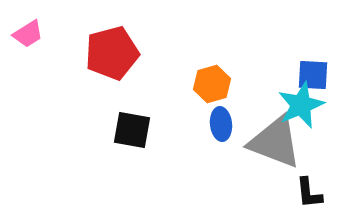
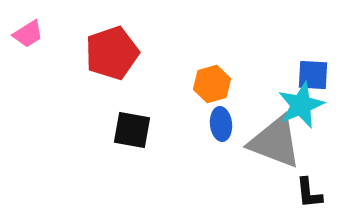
red pentagon: rotated 4 degrees counterclockwise
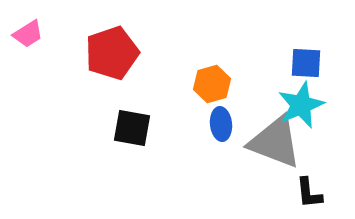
blue square: moved 7 px left, 12 px up
black square: moved 2 px up
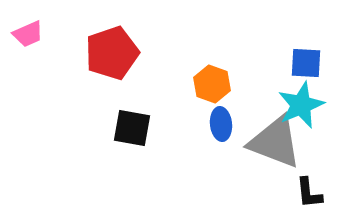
pink trapezoid: rotated 8 degrees clockwise
orange hexagon: rotated 24 degrees counterclockwise
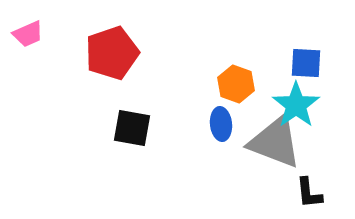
orange hexagon: moved 24 px right
cyan star: moved 5 px left; rotated 12 degrees counterclockwise
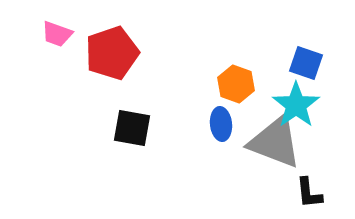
pink trapezoid: moved 29 px right; rotated 44 degrees clockwise
blue square: rotated 16 degrees clockwise
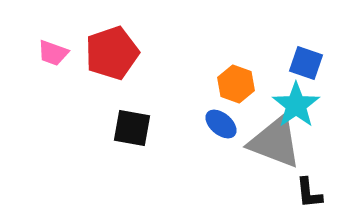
pink trapezoid: moved 4 px left, 19 px down
blue ellipse: rotated 44 degrees counterclockwise
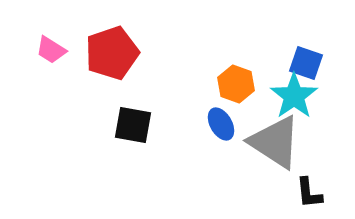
pink trapezoid: moved 2 px left, 3 px up; rotated 12 degrees clockwise
cyan star: moved 2 px left, 9 px up
blue ellipse: rotated 20 degrees clockwise
black square: moved 1 px right, 3 px up
gray triangle: rotated 12 degrees clockwise
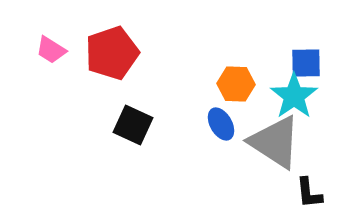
blue square: rotated 20 degrees counterclockwise
orange hexagon: rotated 18 degrees counterclockwise
black square: rotated 15 degrees clockwise
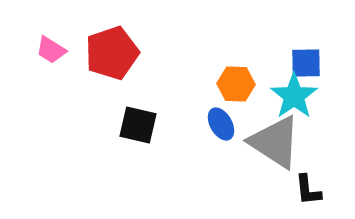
black square: moved 5 px right; rotated 12 degrees counterclockwise
black L-shape: moved 1 px left, 3 px up
